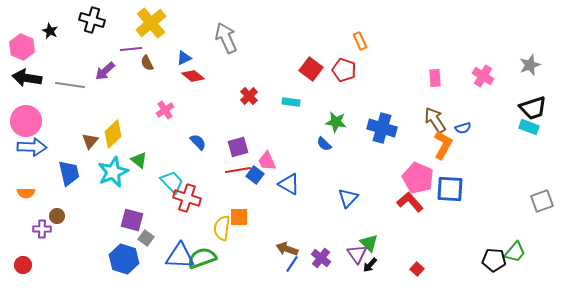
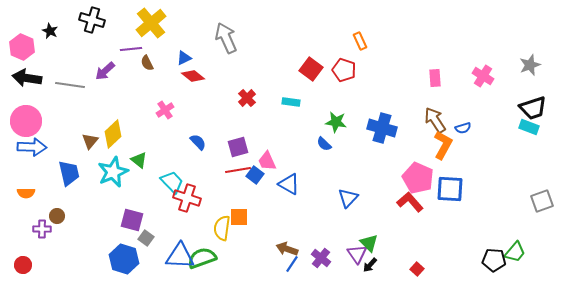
red cross at (249, 96): moved 2 px left, 2 px down
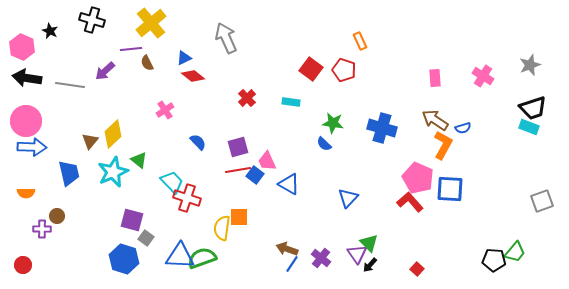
brown arrow at (435, 120): rotated 24 degrees counterclockwise
green star at (336, 122): moved 3 px left, 1 px down
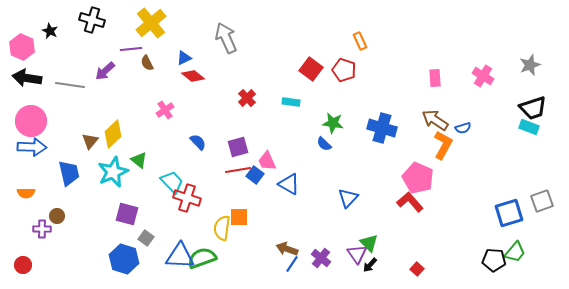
pink circle at (26, 121): moved 5 px right
blue square at (450, 189): moved 59 px right, 24 px down; rotated 20 degrees counterclockwise
purple square at (132, 220): moved 5 px left, 6 px up
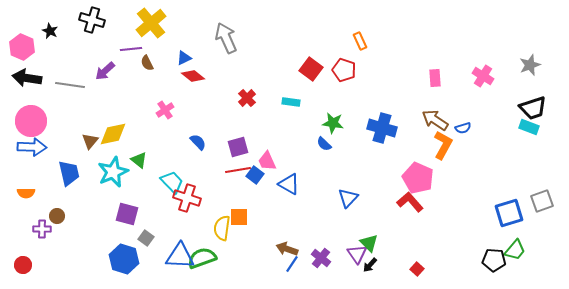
yellow diamond at (113, 134): rotated 32 degrees clockwise
green trapezoid at (515, 252): moved 2 px up
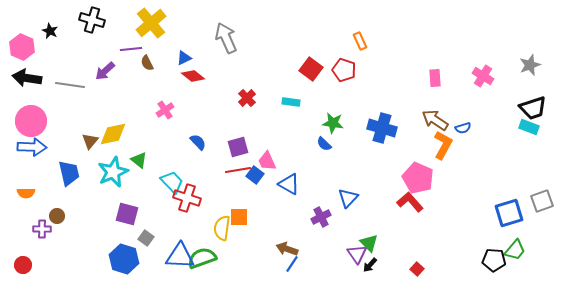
purple cross at (321, 258): moved 41 px up; rotated 24 degrees clockwise
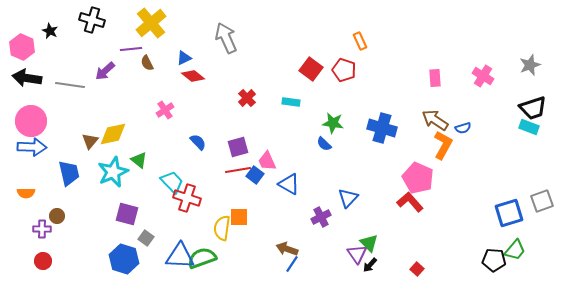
red circle at (23, 265): moved 20 px right, 4 px up
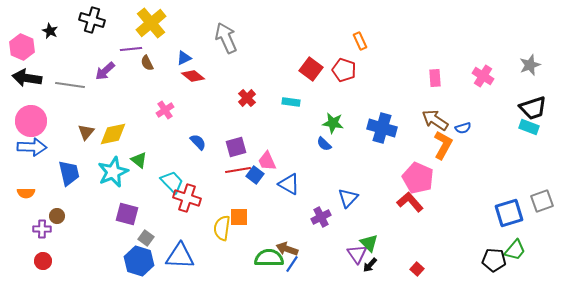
brown triangle at (90, 141): moved 4 px left, 9 px up
purple square at (238, 147): moved 2 px left
green semicircle at (202, 258): moved 67 px right; rotated 20 degrees clockwise
blue hexagon at (124, 259): moved 15 px right, 2 px down
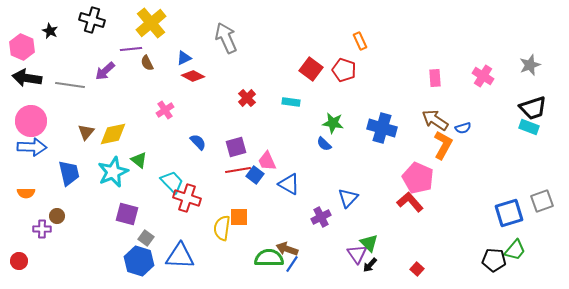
red diamond at (193, 76): rotated 10 degrees counterclockwise
red circle at (43, 261): moved 24 px left
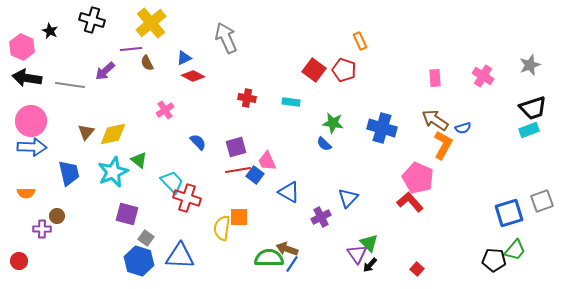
red square at (311, 69): moved 3 px right, 1 px down
red cross at (247, 98): rotated 36 degrees counterclockwise
cyan rectangle at (529, 127): moved 3 px down; rotated 42 degrees counterclockwise
blue triangle at (289, 184): moved 8 px down
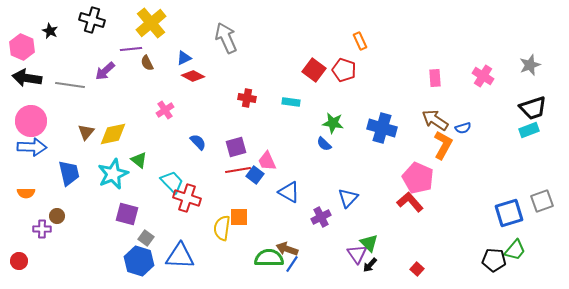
cyan star at (113, 172): moved 2 px down
